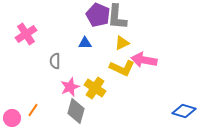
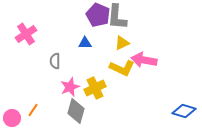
yellow cross: rotated 30 degrees clockwise
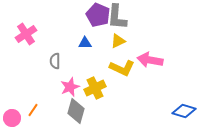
yellow triangle: moved 4 px left, 2 px up
pink arrow: moved 6 px right
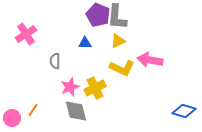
gray diamond: rotated 30 degrees counterclockwise
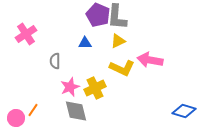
pink circle: moved 4 px right
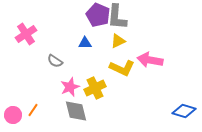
gray semicircle: rotated 56 degrees counterclockwise
pink circle: moved 3 px left, 3 px up
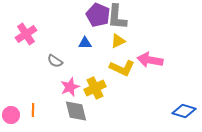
orange line: rotated 32 degrees counterclockwise
pink circle: moved 2 px left
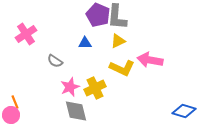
orange line: moved 18 px left, 8 px up; rotated 24 degrees counterclockwise
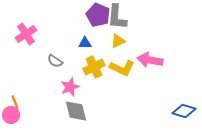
yellow cross: moved 1 px left, 21 px up
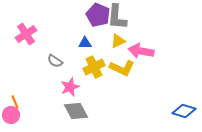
pink arrow: moved 9 px left, 9 px up
gray diamond: rotated 15 degrees counterclockwise
